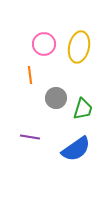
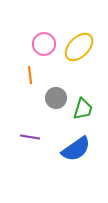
yellow ellipse: rotated 32 degrees clockwise
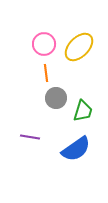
orange line: moved 16 px right, 2 px up
green trapezoid: moved 2 px down
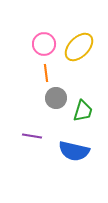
purple line: moved 2 px right, 1 px up
blue semicircle: moved 2 px left, 2 px down; rotated 48 degrees clockwise
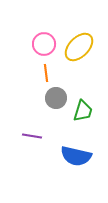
blue semicircle: moved 2 px right, 5 px down
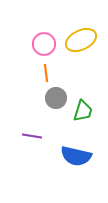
yellow ellipse: moved 2 px right, 7 px up; rotated 20 degrees clockwise
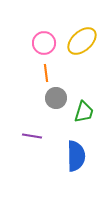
yellow ellipse: moved 1 px right, 1 px down; rotated 16 degrees counterclockwise
pink circle: moved 1 px up
green trapezoid: moved 1 px right, 1 px down
blue semicircle: rotated 104 degrees counterclockwise
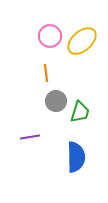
pink circle: moved 6 px right, 7 px up
gray circle: moved 3 px down
green trapezoid: moved 4 px left
purple line: moved 2 px left, 1 px down; rotated 18 degrees counterclockwise
blue semicircle: moved 1 px down
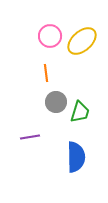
gray circle: moved 1 px down
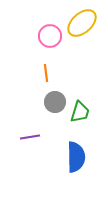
yellow ellipse: moved 18 px up
gray circle: moved 1 px left
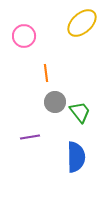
pink circle: moved 26 px left
green trapezoid: rotated 55 degrees counterclockwise
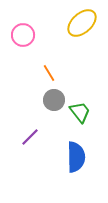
pink circle: moved 1 px left, 1 px up
orange line: moved 3 px right; rotated 24 degrees counterclockwise
gray circle: moved 1 px left, 2 px up
purple line: rotated 36 degrees counterclockwise
